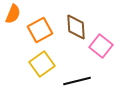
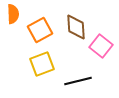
orange semicircle: rotated 24 degrees counterclockwise
yellow square: rotated 15 degrees clockwise
black line: moved 1 px right
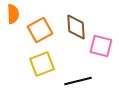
pink square: rotated 25 degrees counterclockwise
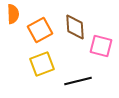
brown diamond: moved 1 px left
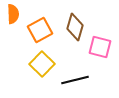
brown diamond: rotated 20 degrees clockwise
pink square: moved 1 px left, 1 px down
yellow square: rotated 25 degrees counterclockwise
black line: moved 3 px left, 1 px up
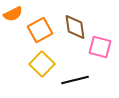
orange semicircle: rotated 66 degrees clockwise
brown diamond: rotated 24 degrees counterclockwise
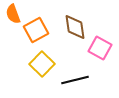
orange semicircle: rotated 96 degrees clockwise
orange square: moved 4 px left
pink square: moved 1 px down; rotated 15 degrees clockwise
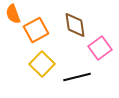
brown diamond: moved 2 px up
pink square: rotated 25 degrees clockwise
black line: moved 2 px right, 3 px up
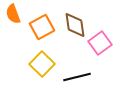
orange square: moved 6 px right, 3 px up
pink square: moved 5 px up
